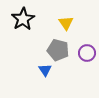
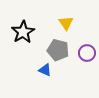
black star: moved 13 px down
blue triangle: rotated 32 degrees counterclockwise
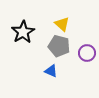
yellow triangle: moved 4 px left, 1 px down; rotated 14 degrees counterclockwise
gray pentagon: moved 1 px right, 4 px up
blue triangle: moved 6 px right, 1 px down
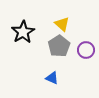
gray pentagon: rotated 25 degrees clockwise
purple circle: moved 1 px left, 3 px up
blue triangle: moved 1 px right, 7 px down
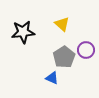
black star: rotated 25 degrees clockwise
gray pentagon: moved 5 px right, 11 px down
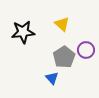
blue triangle: rotated 24 degrees clockwise
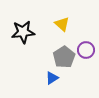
blue triangle: rotated 40 degrees clockwise
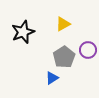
yellow triangle: moved 1 px right; rotated 49 degrees clockwise
black star: rotated 15 degrees counterclockwise
purple circle: moved 2 px right
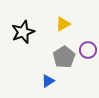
blue triangle: moved 4 px left, 3 px down
